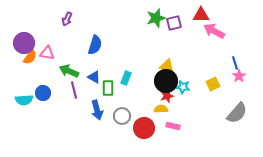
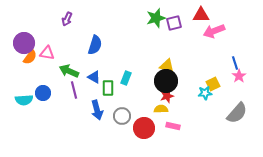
pink arrow: rotated 50 degrees counterclockwise
cyan star: moved 22 px right, 6 px down; rotated 16 degrees counterclockwise
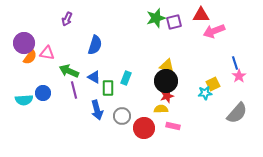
purple square: moved 1 px up
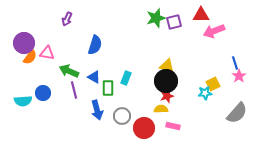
cyan semicircle: moved 1 px left, 1 px down
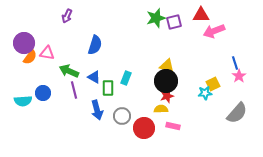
purple arrow: moved 3 px up
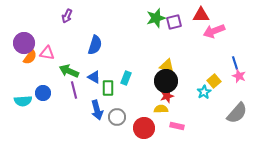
pink star: rotated 16 degrees counterclockwise
yellow square: moved 1 px right, 3 px up; rotated 16 degrees counterclockwise
cyan star: moved 1 px left, 1 px up; rotated 24 degrees counterclockwise
gray circle: moved 5 px left, 1 px down
pink rectangle: moved 4 px right
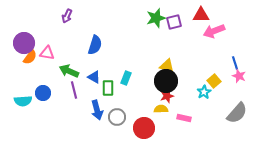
pink rectangle: moved 7 px right, 8 px up
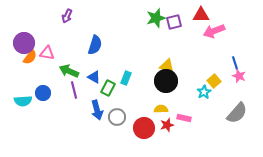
green rectangle: rotated 28 degrees clockwise
red star: moved 29 px down
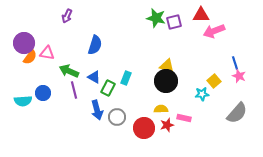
green star: rotated 30 degrees clockwise
cyan star: moved 2 px left, 2 px down; rotated 24 degrees clockwise
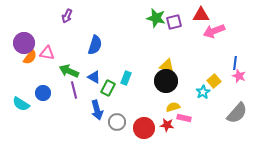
blue line: rotated 24 degrees clockwise
cyan star: moved 1 px right, 2 px up; rotated 24 degrees counterclockwise
cyan semicircle: moved 2 px left, 3 px down; rotated 36 degrees clockwise
yellow semicircle: moved 12 px right, 2 px up; rotated 16 degrees counterclockwise
gray circle: moved 5 px down
red star: rotated 24 degrees clockwise
